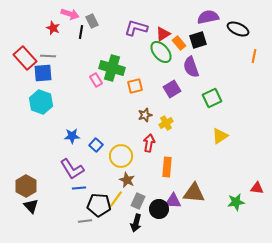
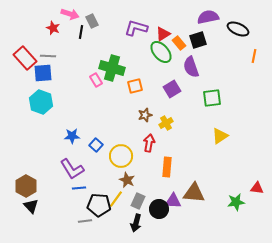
green square at (212, 98): rotated 18 degrees clockwise
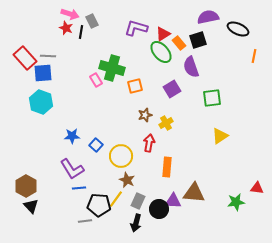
red star at (53, 28): moved 13 px right
